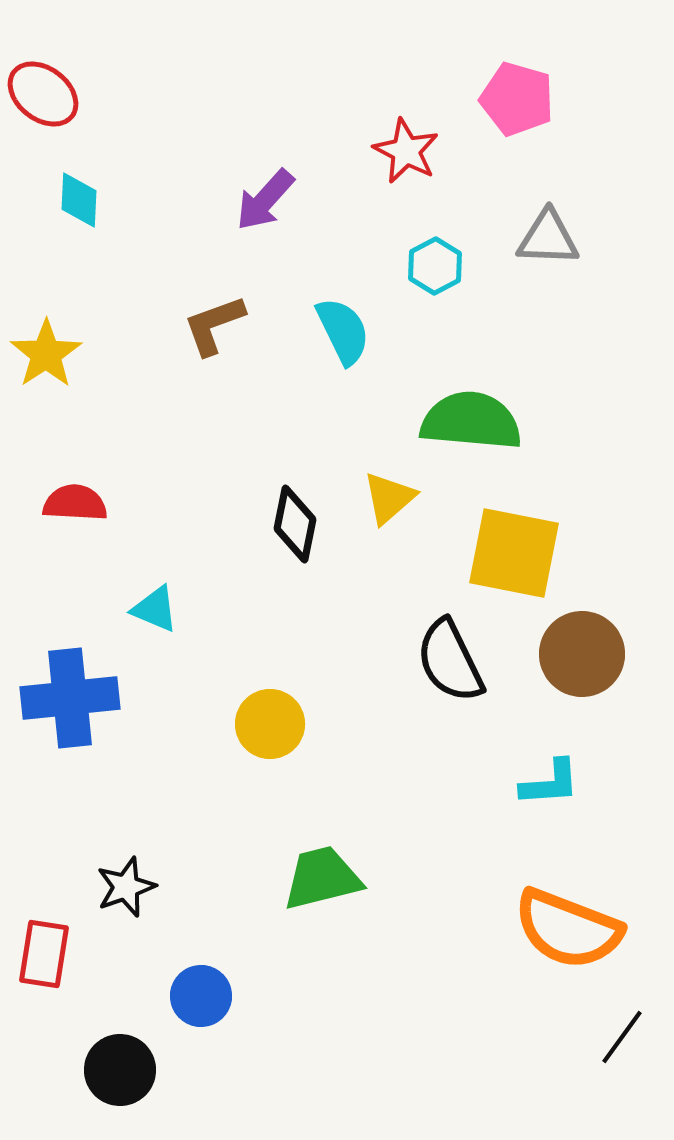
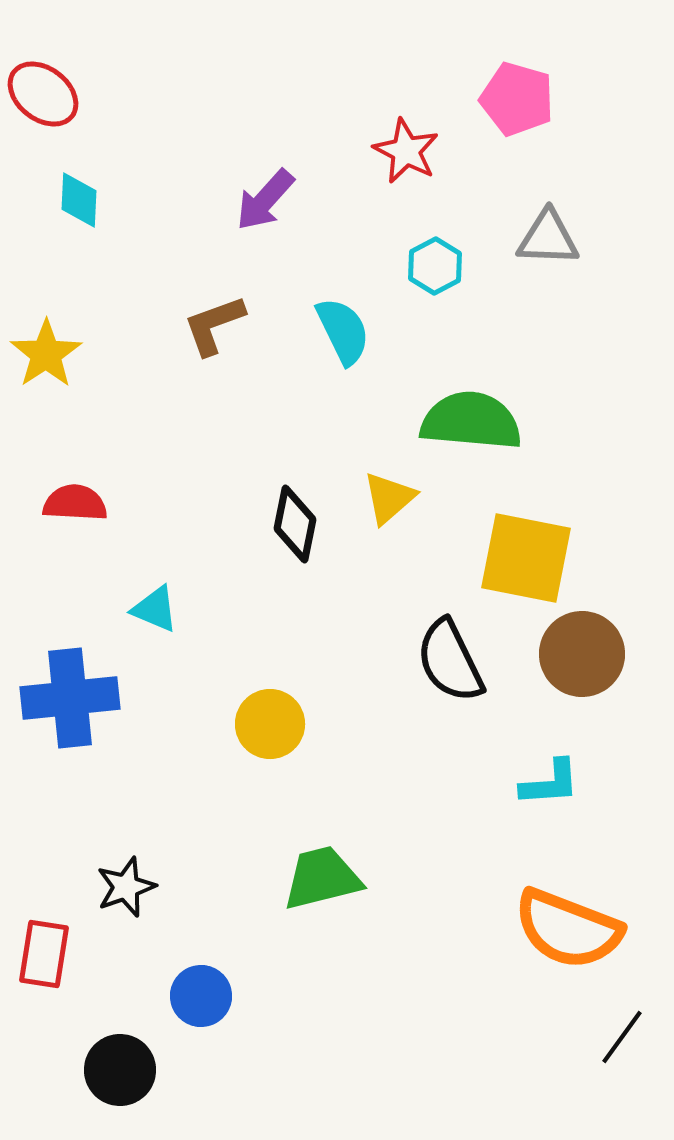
yellow square: moved 12 px right, 5 px down
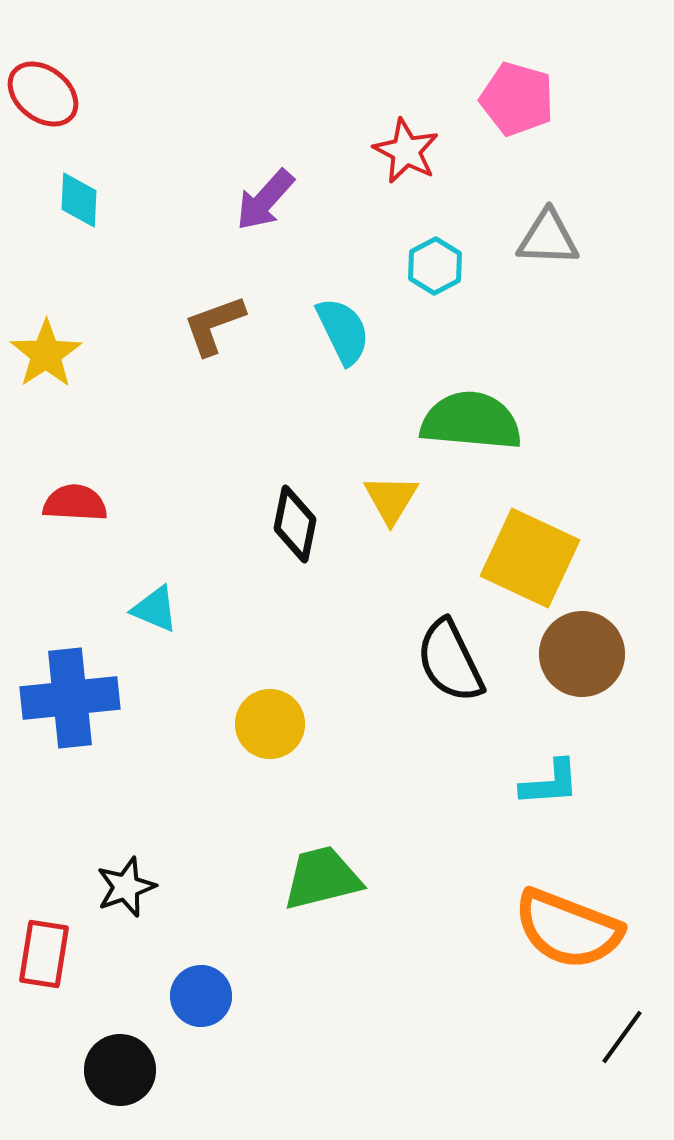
yellow triangle: moved 2 px right, 1 px down; rotated 18 degrees counterclockwise
yellow square: moved 4 px right; rotated 14 degrees clockwise
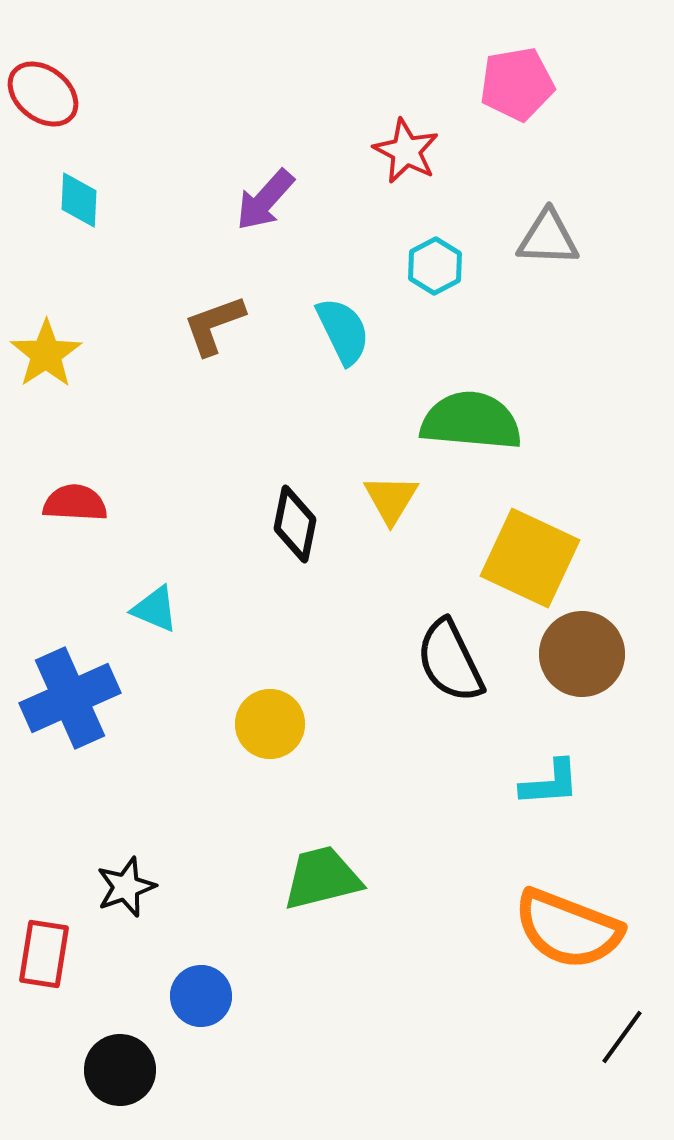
pink pentagon: moved 15 px up; rotated 26 degrees counterclockwise
blue cross: rotated 18 degrees counterclockwise
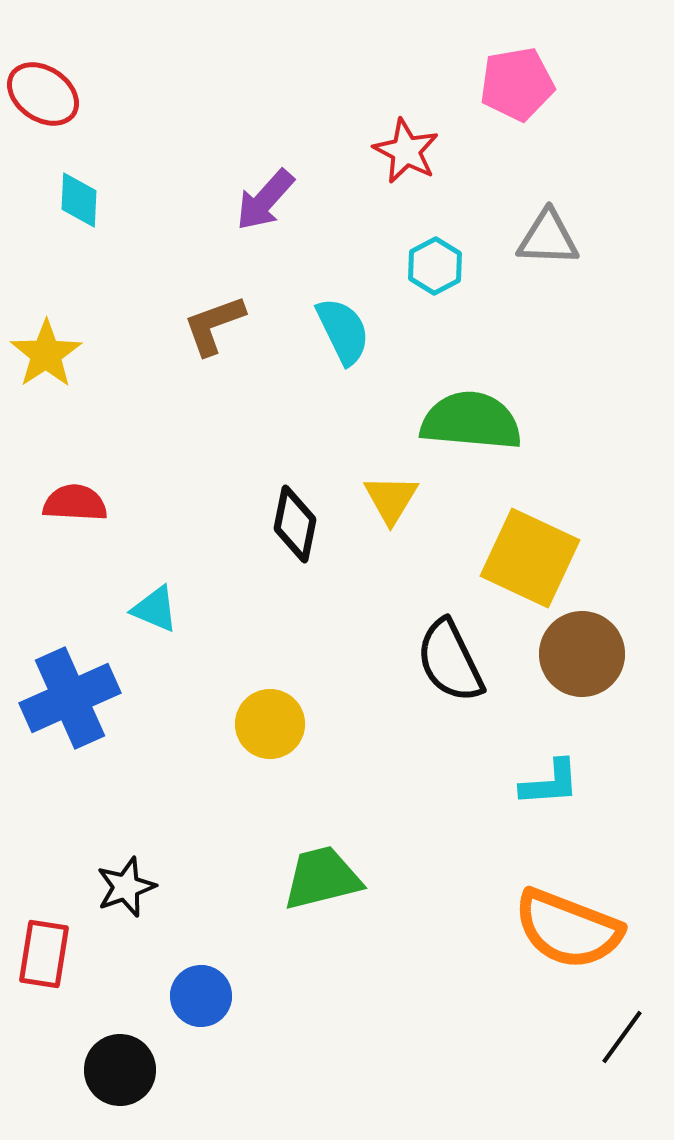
red ellipse: rotated 4 degrees counterclockwise
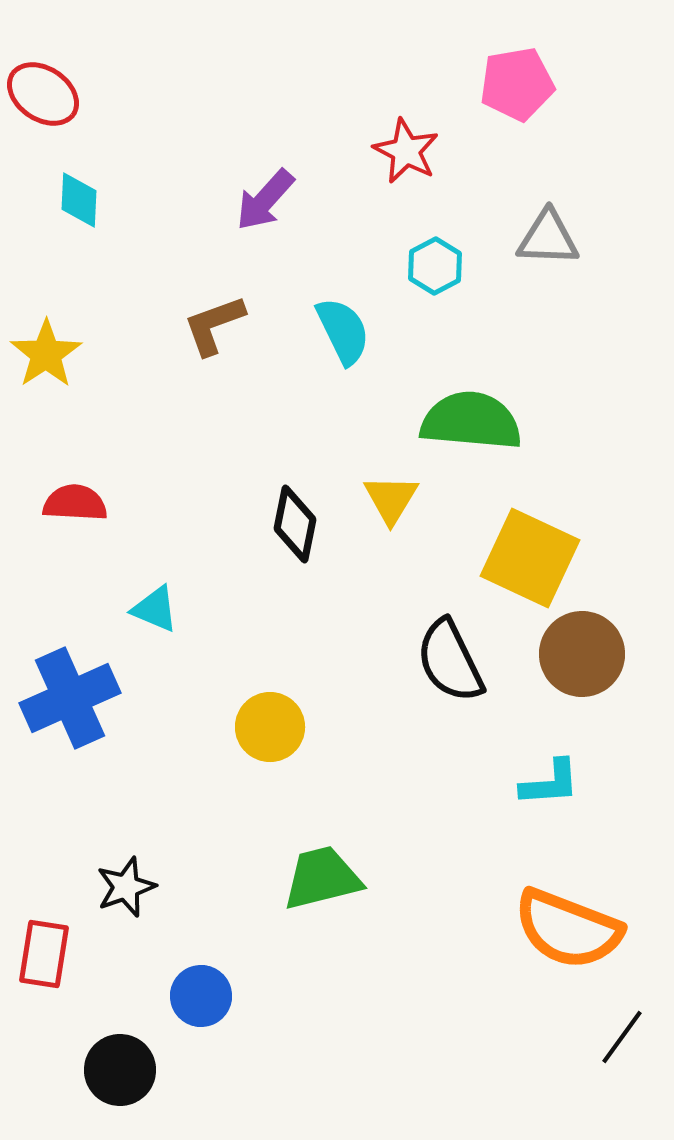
yellow circle: moved 3 px down
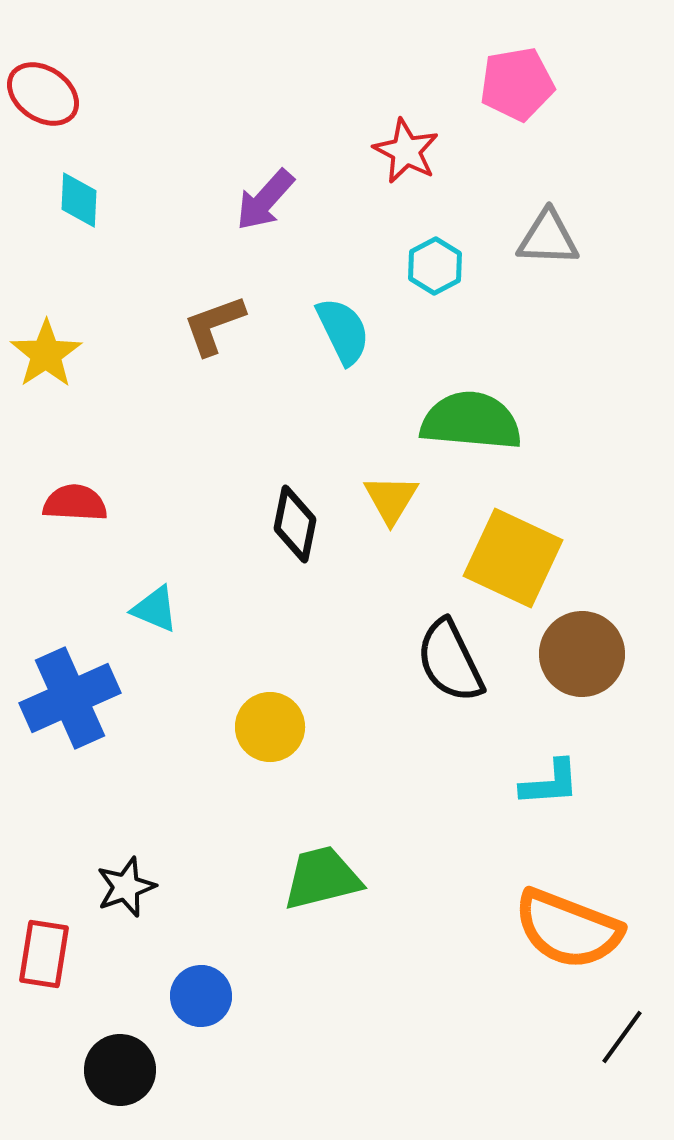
yellow square: moved 17 px left
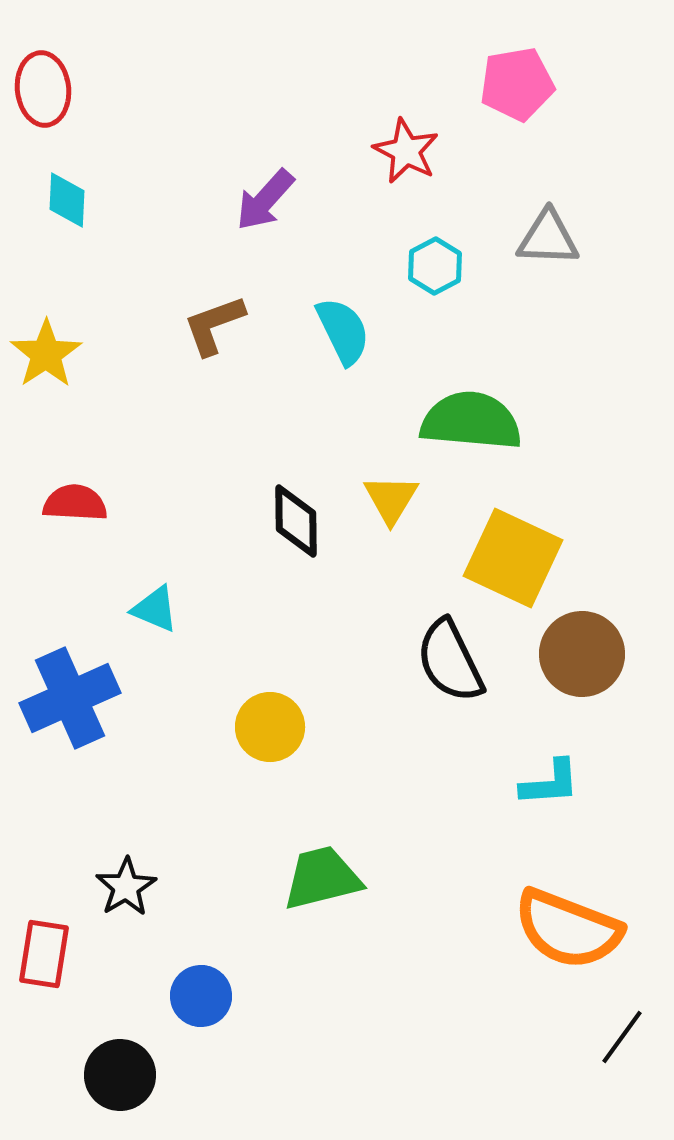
red ellipse: moved 5 px up; rotated 50 degrees clockwise
cyan diamond: moved 12 px left
black diamond: moved 1 px right, 3 px up; rotated 12 degrees counterclockwise
black star: rotated 12 degrees counterclockwise
black circle: moved 5 px down
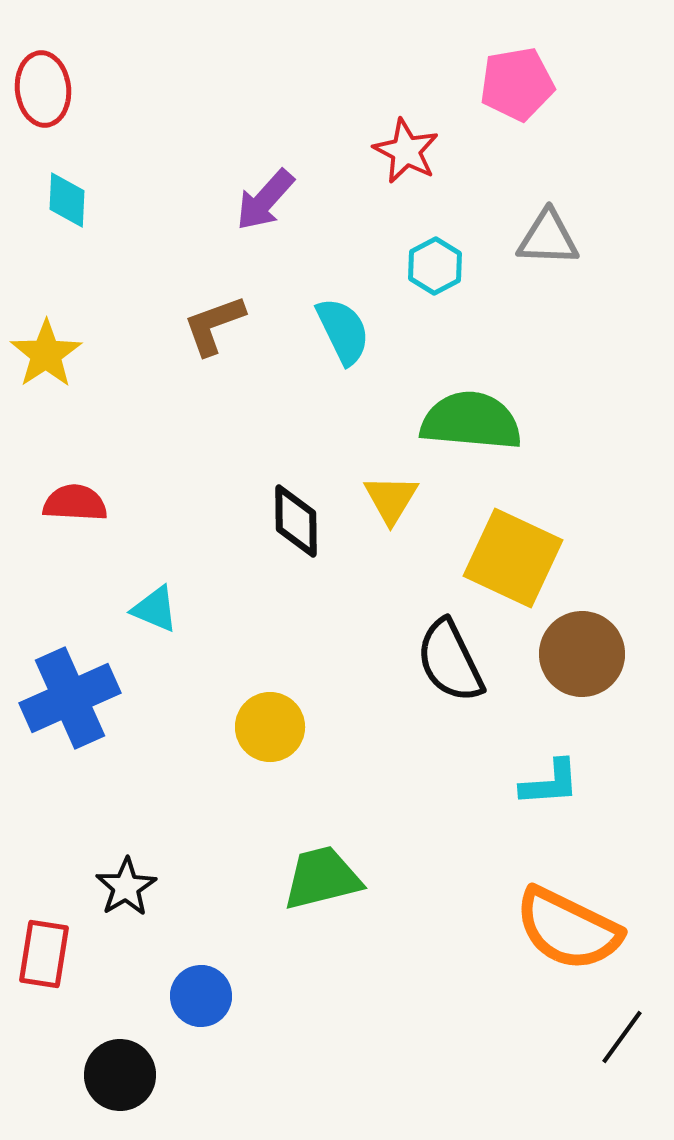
orange semicircle: rotated 5 degrees clockwise
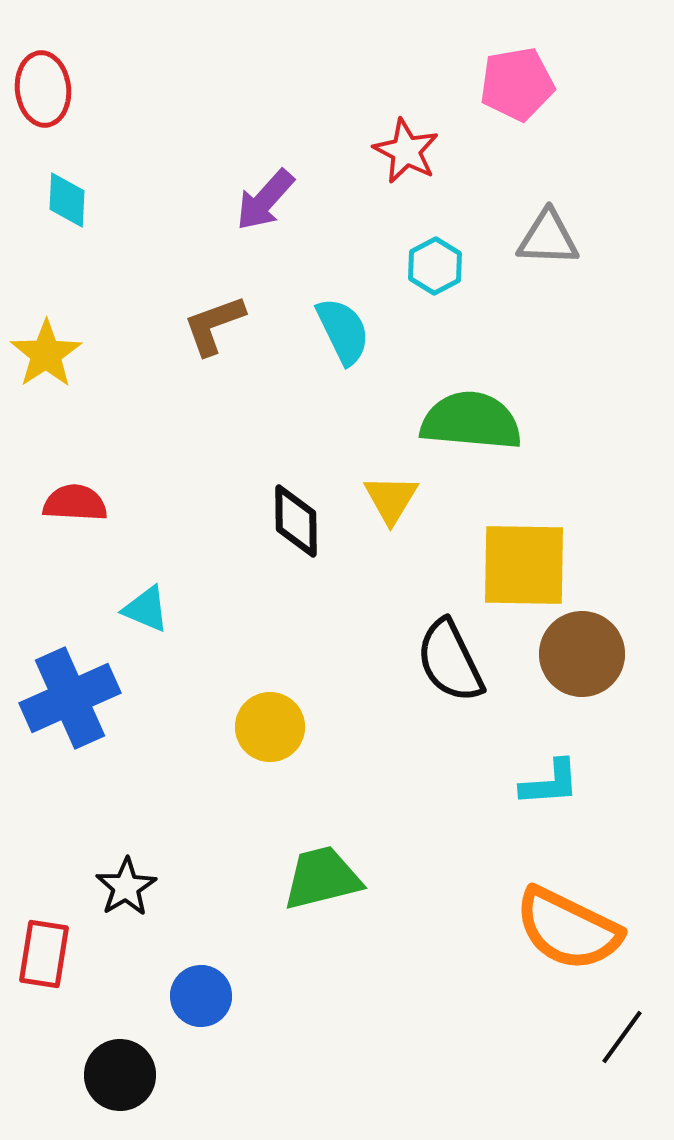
yellow square: moved 11 px right, 7 px down; rotated 24 degrees counterclockwise
cyan triangle: moved 9 px left
